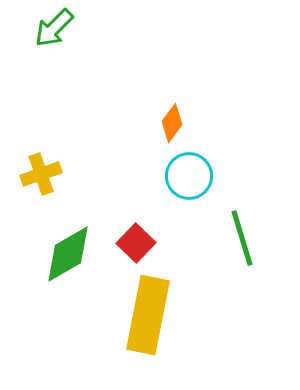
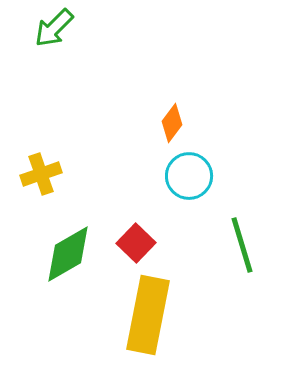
green line: moved 7 px down
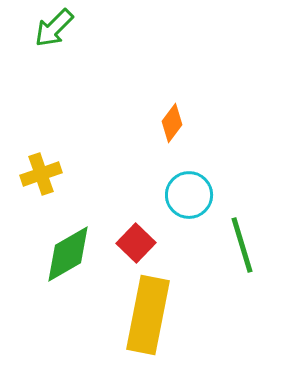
cyan circle: moved 19 px down
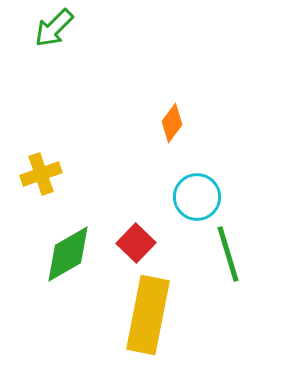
cyan circle: moved 8 px right, 2 px down
green line: moved 14 px left, 9 px down
